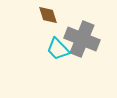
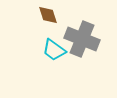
cyan trapezoid: moved 4 px left, 1 px down; rotated 10 degrees counterclockwise
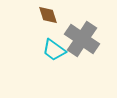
gray cross: rotated 12 degrees clockwise
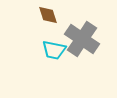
cyan trapezoid: rotated 25 degrees counterclockwise
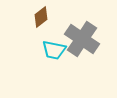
brown diamond: moved 7 px left, 2 px down; rotated 70 degrees clockwise
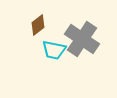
brown diamond: moved 3 px left, 8 px down
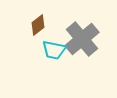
gray cross: rotated 16 degrees clockwise
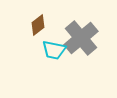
gray cross: moved 1 px left, 1 px up
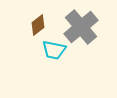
gray cross: moved 11 px up
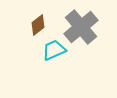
cyan trapezoid: rotated 145 degrees clockwise
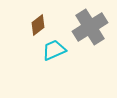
gray cross: moved 9 px right; rotated 8 degrees clockwise
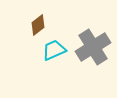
gray cross: moved 3 px right, 20 px down
